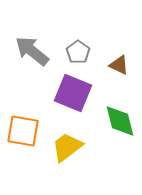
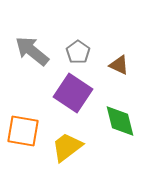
purple square: rotated 12 degrees clockwise
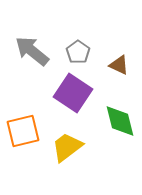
orange square: rotated 24 degrees counterclockwise
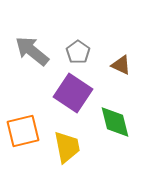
brown triangle: moved 2 px right
green diamond: moved 5 px left, 1 px down
yellow trapezoid: rotated 116 degrees clockwise
